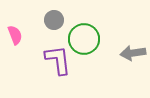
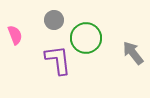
green circle: moved 2 px right, 1 px up
gray arrow: rotated 60 degrees clockwise
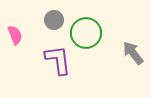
green circle: moved 5 px up
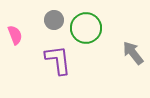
green circle: moved 5 px up
